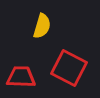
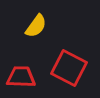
yellow semicircle: moved 6 px left; rotated 20 degrees clockwise
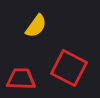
red trapezoid: moved 2 px down
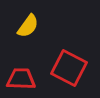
yellow semicircle: moved 8 px left
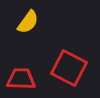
yellow semicircle: moved 4 px up
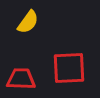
red square: rotated 30 degrees counterclockwise
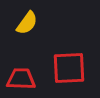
yellow semicircle: moved 1 px left, 1 px down
